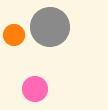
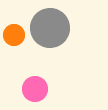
gray circle: moved 1 px down
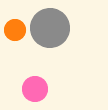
orange circle: moved 1 px right, 5 px up
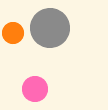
orange circle: moved 2 px left, 3 px down
